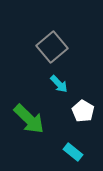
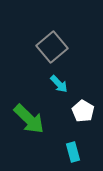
cyan rectangle: rotated 36 degrees clockwise
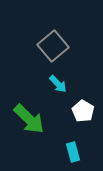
gray square: moved 1 px right, 1 px up
cyan arrow: moved 1 px left
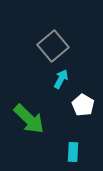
cyan arrow: moved 3 px right, 5 px up; rotated 108 degrees counterclockwise
white pentagon: moved 6 px up
cyan rectangle: rotated 18 degrees clockwise
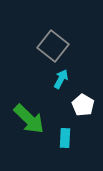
gray square: rotated 12 degrees counterclockwise
cyan rectangle: moved 8 px left, 14 px up
